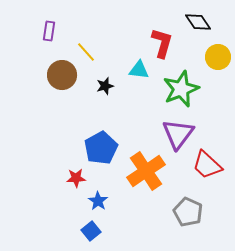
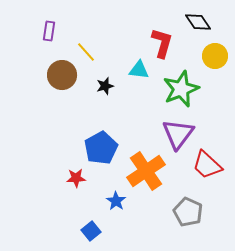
yellow circle: moved 3 px left, 1 px up
blue star: moved 18 px right
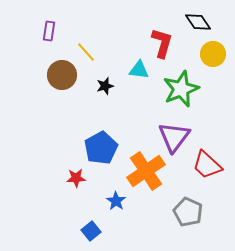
yellow circle: moved 2 px left, 2 px up
purple triangle: moved 4 px left, 3 px down
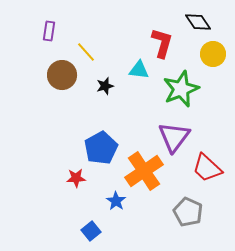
red trapezoid: moved 3 px down
orange cross: moved 2 px left
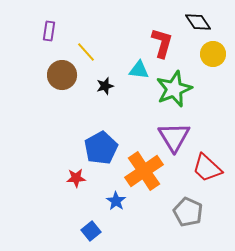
green star: moved 7 px left
purple triangle: rotated 8 degrees counterclockwise
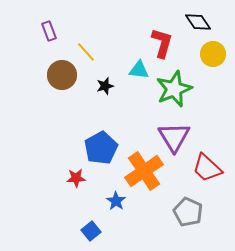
purple rectangle: rotated 30 degrees counterclockwise
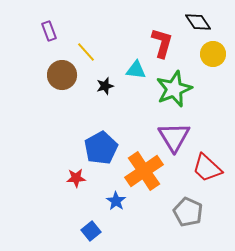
cyan triangle: moved 3 px left
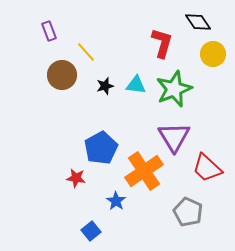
cyan triangle: moved 15 px down
red star: rotated 12 degrees clockwise
